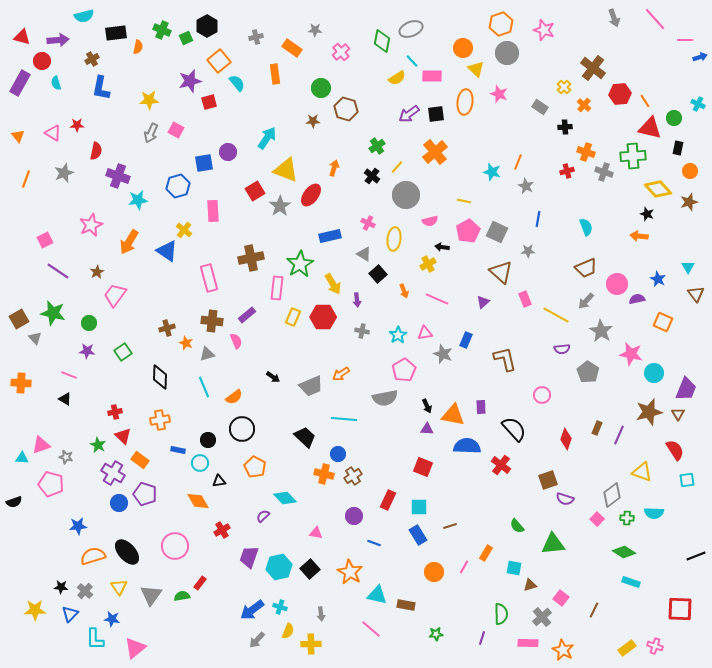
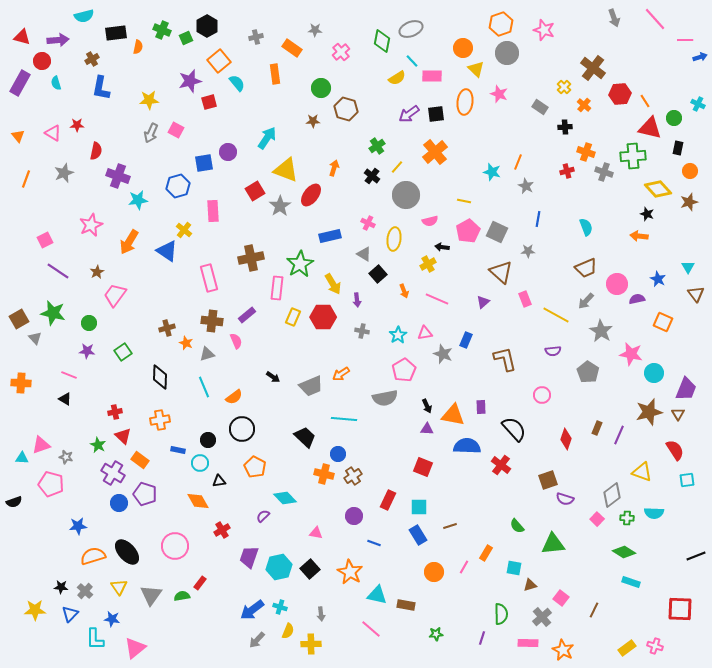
purple semicircle at (562, 349): moved 9 px left, 2 px down
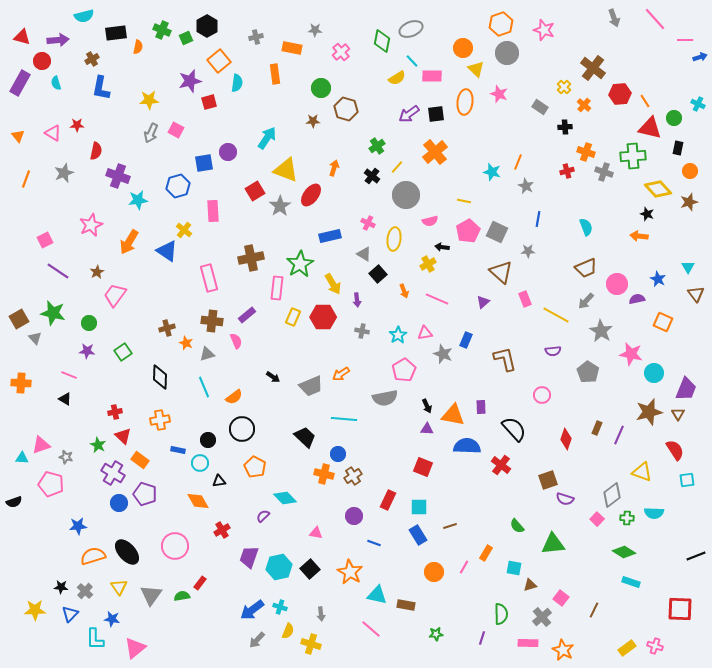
orange rectangle at (292, 48): rotated 24 degrees counterclockwise
cyan semicircle at (237, 83): rotated 48 degrees clockwise
yellow cross at (311, 644): rotated 18 degrees clockwise
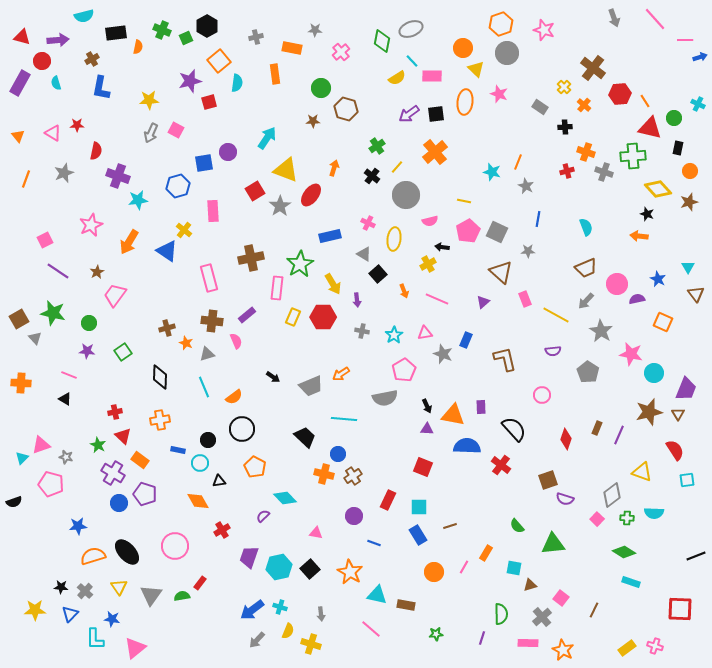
cyan star at (398, 335): moved 4 px left
cyan triangle at (22, 458): rotated 48 degrees counterclockwise
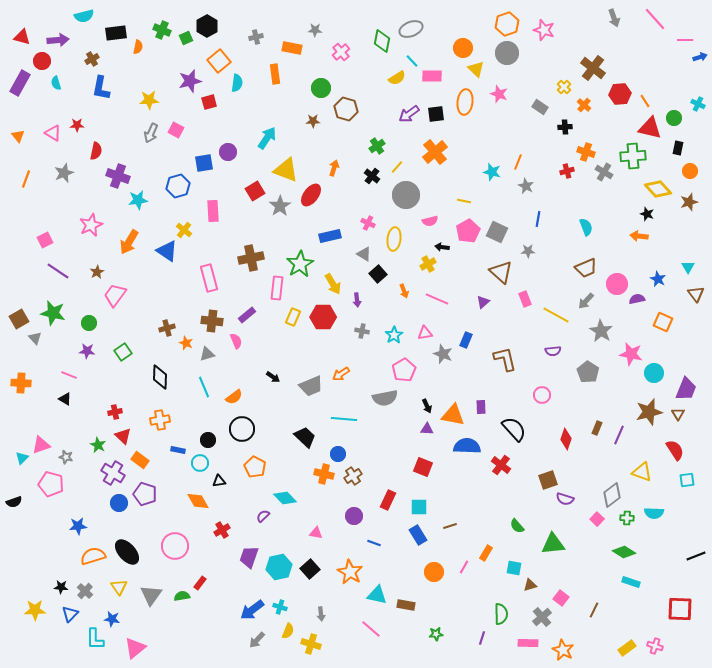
orange hexagon at (501, 24): moved 6 px right
gray cross at (604, 172): rotated 12 degrees clockwise
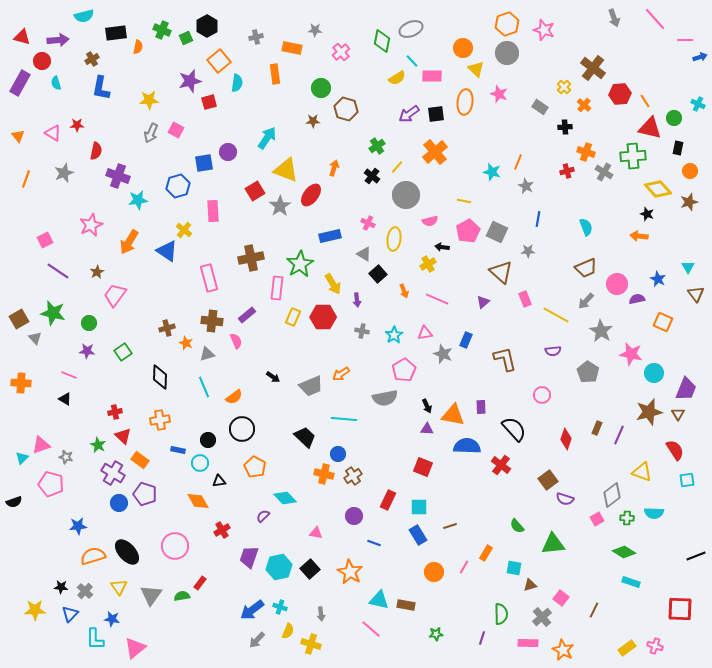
brown square at (548, 480): rotated 18 degrees counterclockwise
pink square at (597, 519): rotated 16 degrees clockwise
cyan triangle at (377, 595): moved 2 px right, 5 px down
